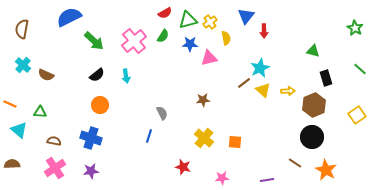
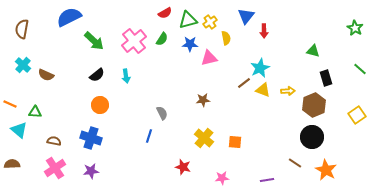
green semicircle at (163, 36): moved 1 px left, 3 px down
yellow triangle at (263, 90): rotated 21 degrees counterclockwise
green triangle at (40, 112): moved 5 px left
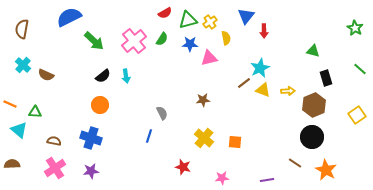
black semicircle at (97, 75): moved 6 px right, 1 px down
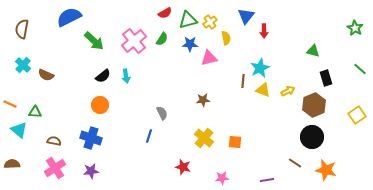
brown line at (244, 83): moved 1 px left, 2 px up; rotated 48 degrees counterclockwise
yellow arrow at (288, 91): rotated 24 degrees counterclockwise
orange star at (326, 170): rotated 15 degrees counterclockwise
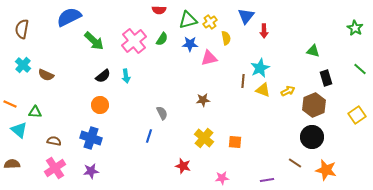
red semicircle at (165, 13): moved 6 px left, 3 px up; rotated 32 degrees clockwise
red star at (183, 167): moved 1 px up
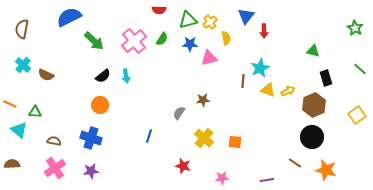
yellow triangle at (263, 90): moved 5 px right
gray semicircle at (162, 113): moved 17 px right; rotated 120 degrees counterclockwise
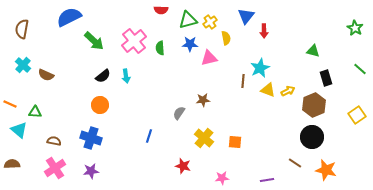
red semicircle at (159, 10): moved 2 px right
green semicircle at (162, 39): moved 2 px left, 9 px down; rotated 144 degrees clockwise
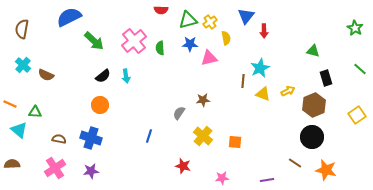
yellow triangle at (268, 90): moved 5 px left, 4 px down
yellow cross at (204, 138): moved 1 px left, 2 px up
brown semicircle at (54, 141): moved 5 px right, 2 px up
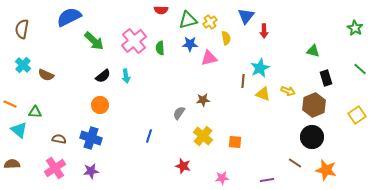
yellow arrow at (288, 91): rotated 48 degrees clockwise
